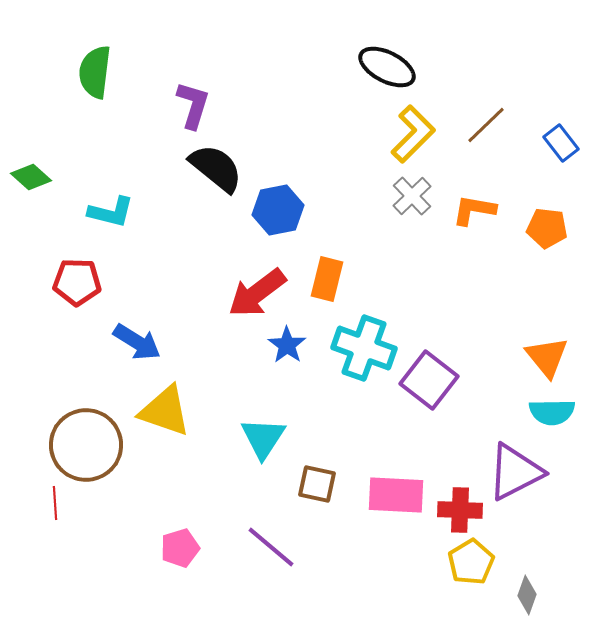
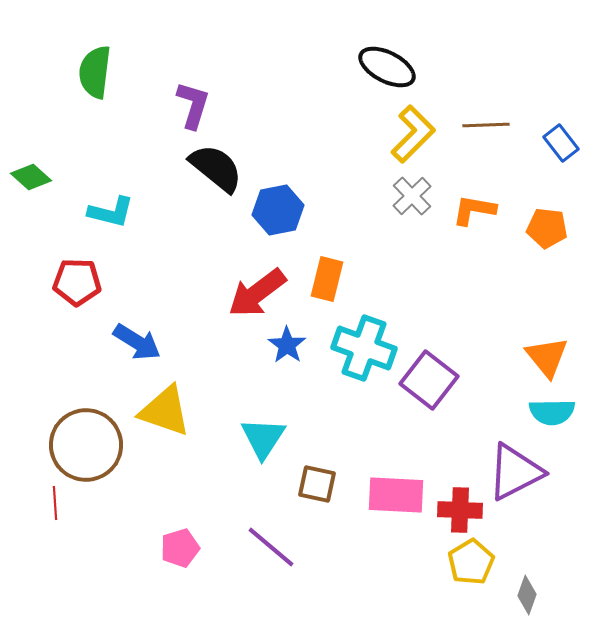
brown line: rotated 42 degrees clockwise
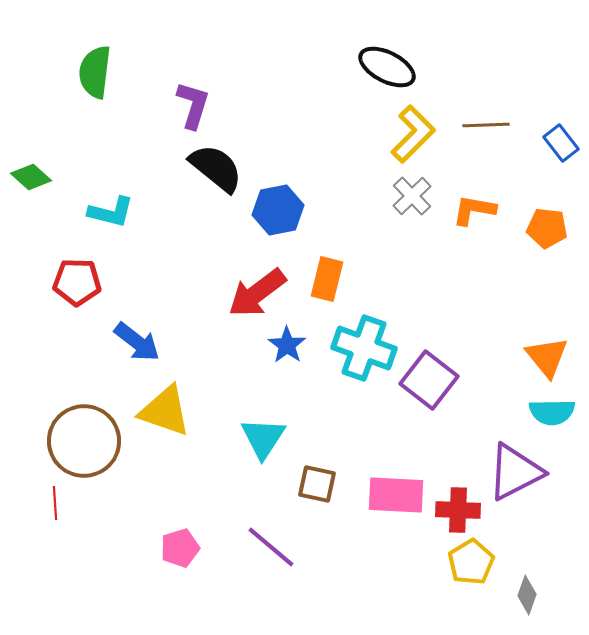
blue arrow: rotated 6 degrees clockwise
brown circle: moved 2 px left, 4 px up
red cross: moved 2 px left
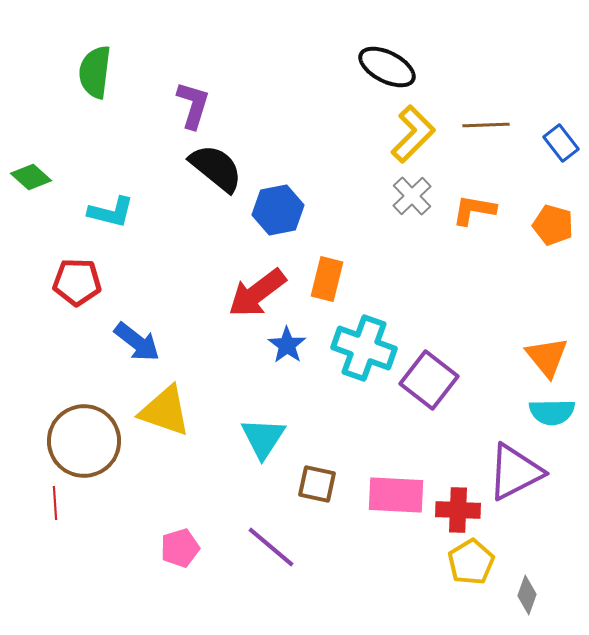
orange pentagon: moved 6 px right, 3 px up; rotated 9 degrees clockwise
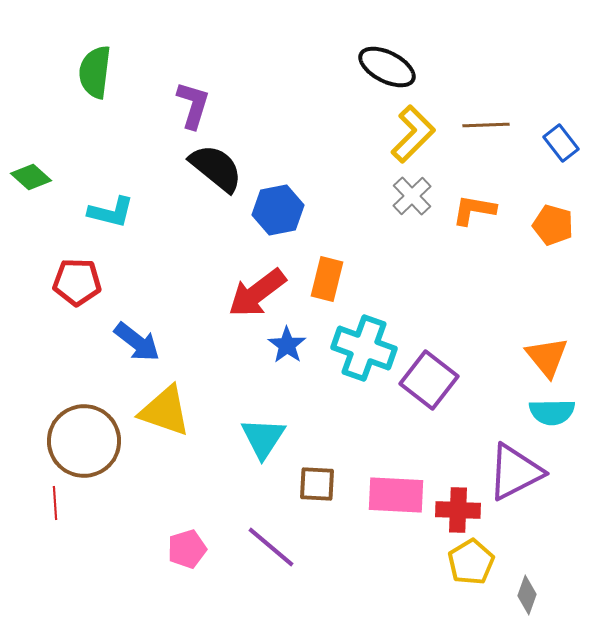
brown square: rotated 9 degrees counterclockwise
pink pentagon: moved 7 px right, 1 px down
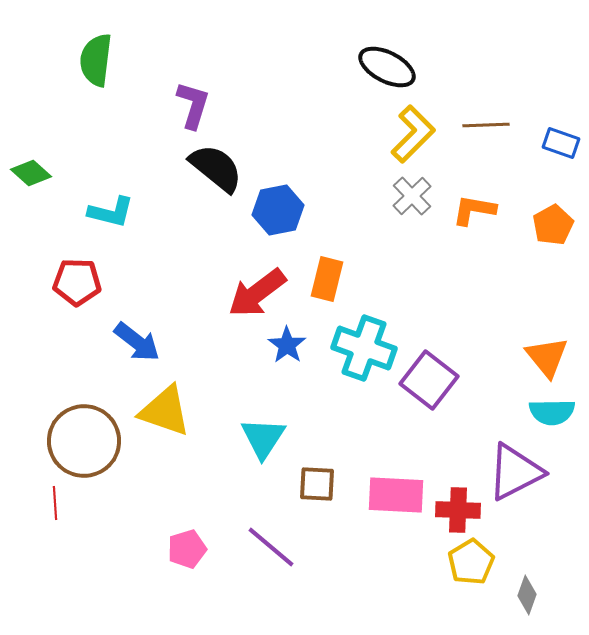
green semicircle: moved 1 px right, 12 px up
blue rectangle: rotated 33 degrees counterclockwise
green diamond: moved 4 px up
orange pentagon: rotated 27 degrees clockwise
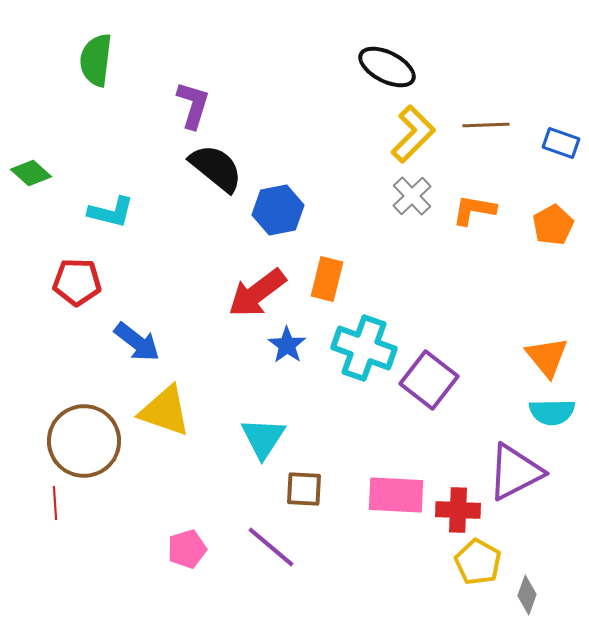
brown square: moved 13 px left, 5 px down
yellow pentagon: moved 7 px right; rotated 12 degrees counterclockwise
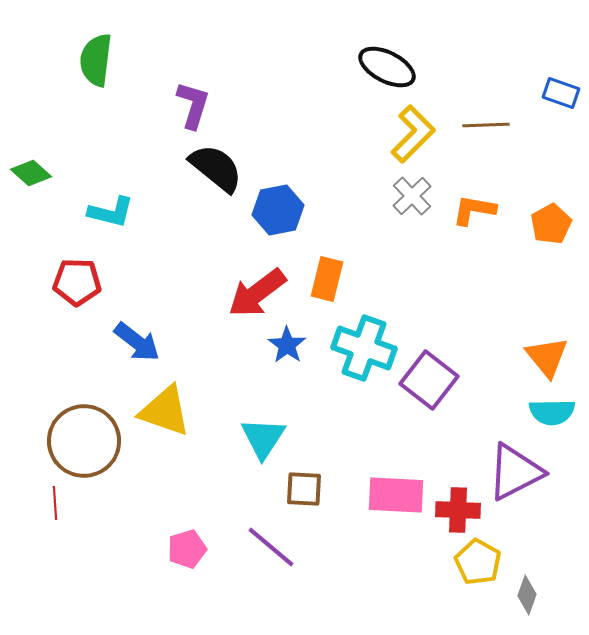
blue rectangle: moved 50 px up
orange pentagon: moved 2 px left, 1 px up
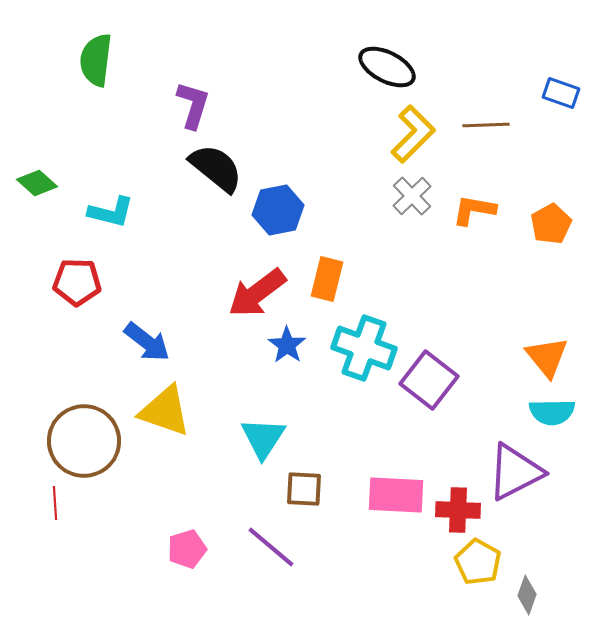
green diamond: moved 6 px right, 10 px down
blue arrow: moved 10 px right
